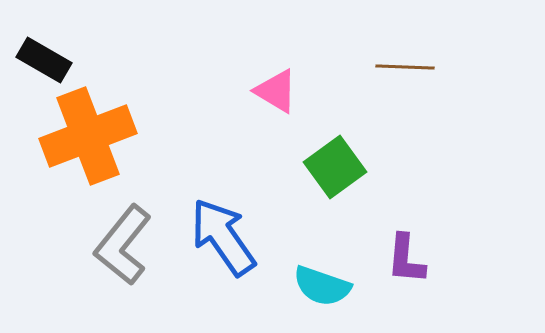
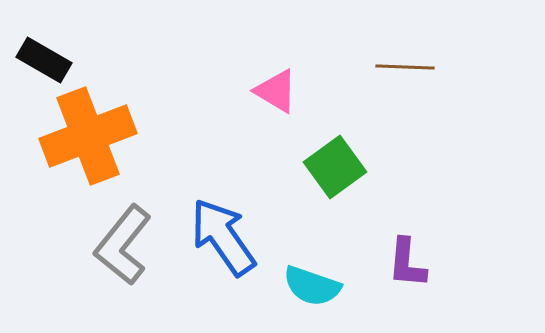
purple L-shape: moved 1 px right, 4 px down
cyan semicircle: moved 10 px left
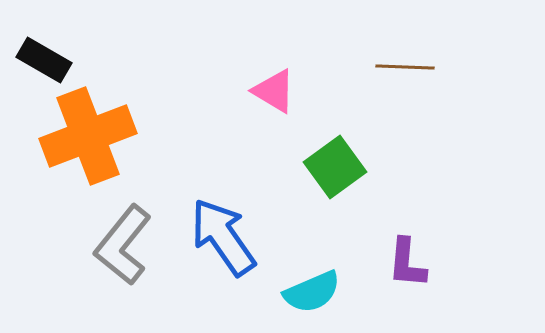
pink triangle: moved 2 px left
cyan semicircle: moved 6 px down; rotated 42 degrees counterclockwise
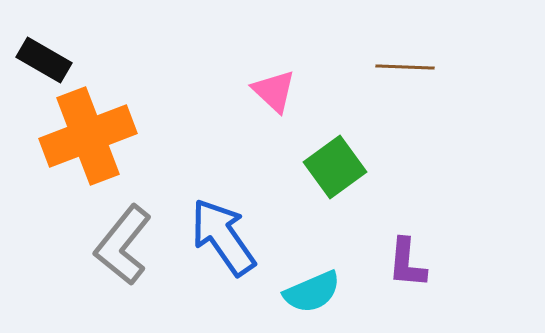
pink triangle: rotated 12 degrees clockwise
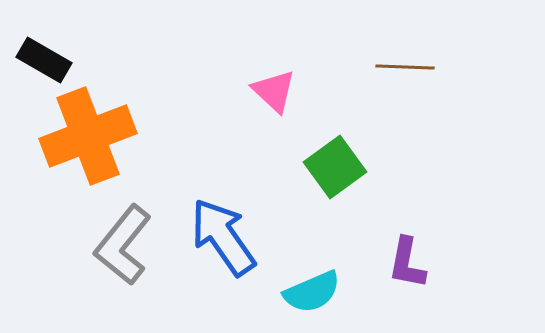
purple L-shape: rotated 6 degrees clockwise
